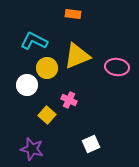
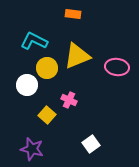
white square: rotated 12 degrees counterclockwise
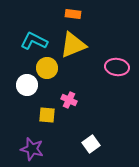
yellow triangle: moved 4 px left, 11 px up
yellow square: rotated 36 degrees counterclockwise
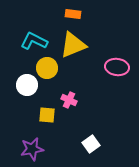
purple star: rotated 25 degrees counterclockwise
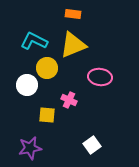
pink ellipse: moved 17 px left, 10 px down
white square: moved 1 px right, 1 px down
purple star: moved 2 px left, 1 px up
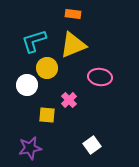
cyan L-shape: rotated 44 degrees counterclockwise
pink cross: rotated 21 degrees clockwise
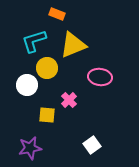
orange rectangle: moved 16 px left; rotated 14 degrees clockwise
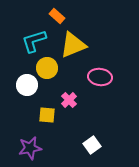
orange rectangle: moved 2 px down; rotated 21 degrees clockwise
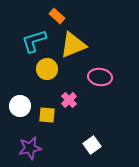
yellow circle: moved 1 px down
white circle: moved 7 px left, 21 px down
